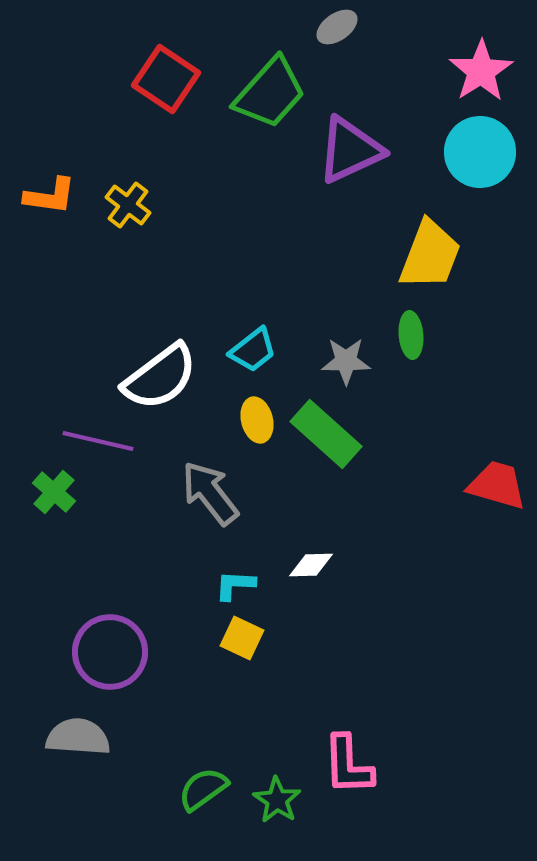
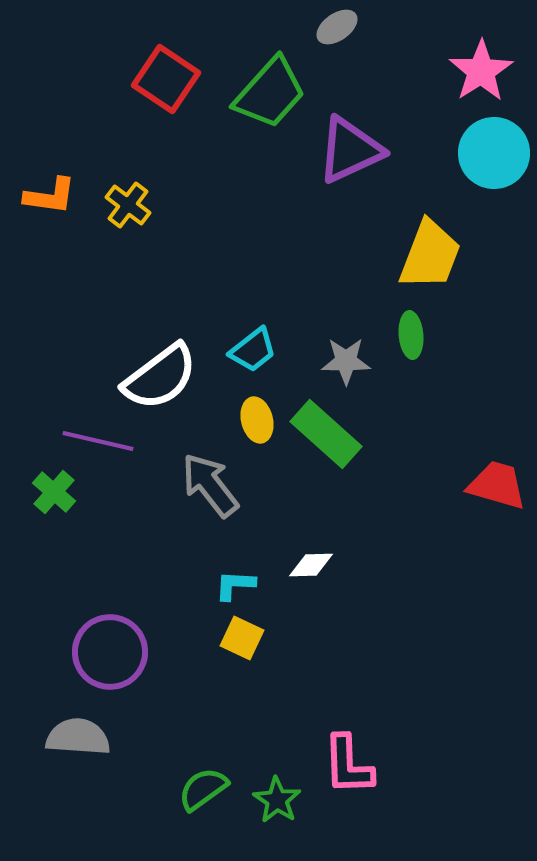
cyan circle: moved 14 px right, 1 px down
gray arrow: moved 8 px up
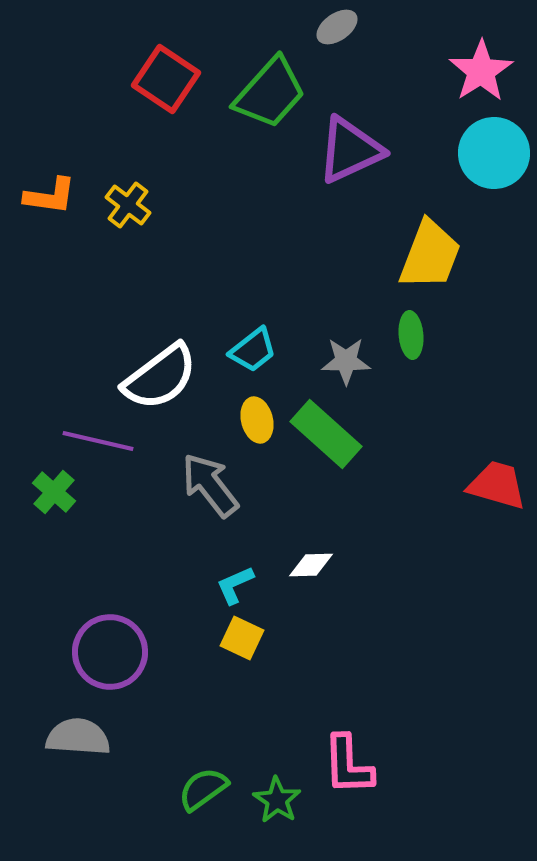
cyan L-shape: rotated 27 degrees counterclockwise
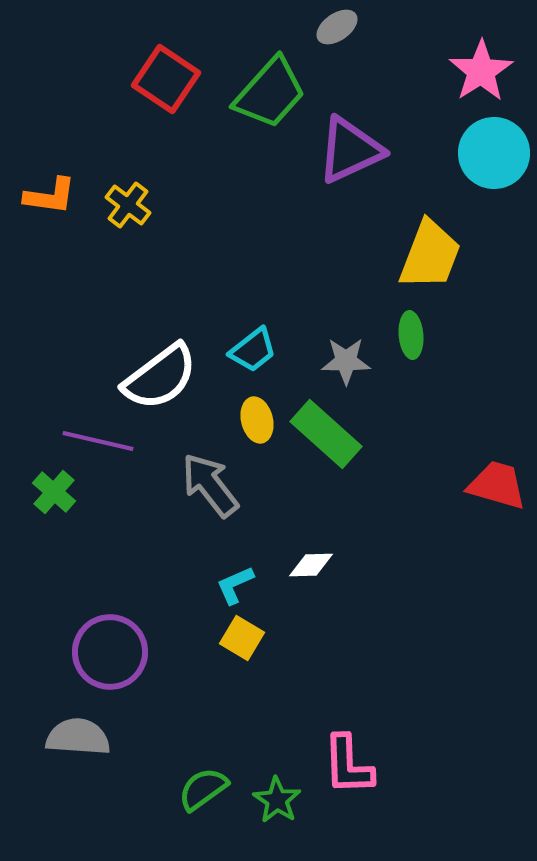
yellow square: rotated 6 degrees clockwise
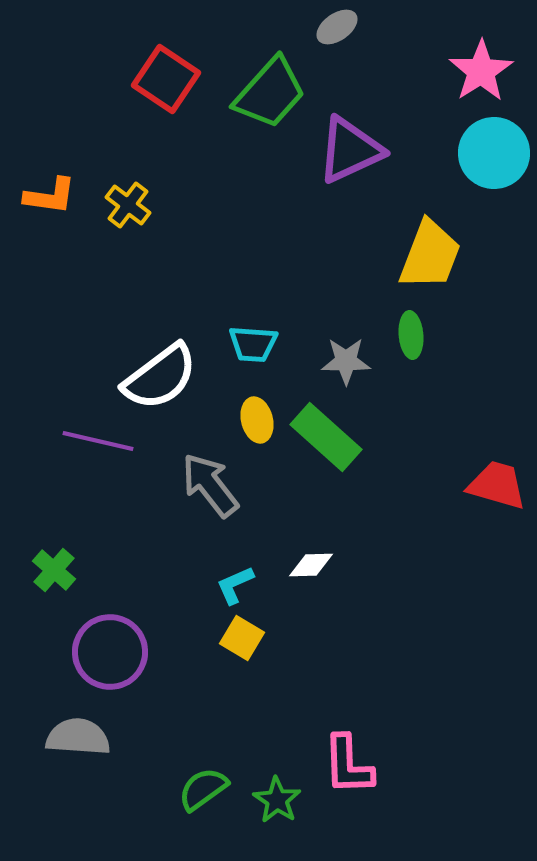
cyan trapezoid: moved 6 px up; rotated 42 degrees clockwise
green rectangle: moved 3 px down
green cross: moved 78 px down
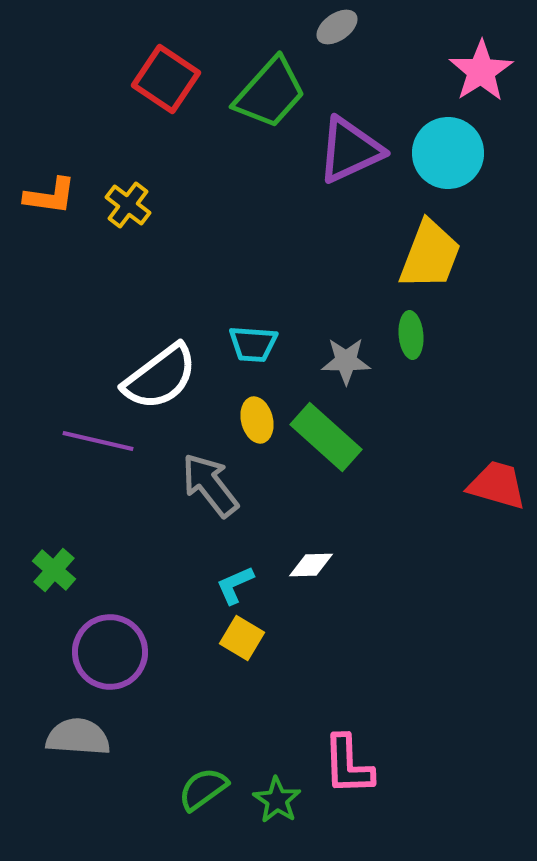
cyan circle: moved 46 px left
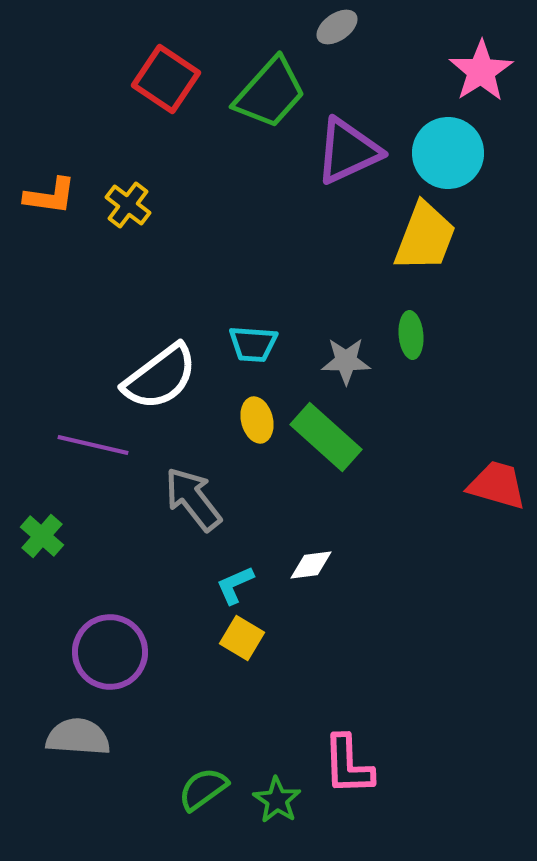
purple triangle: moved 2 px left, 1 px down
yellow trapezoid: moved 5 px left, 18 px up
purple line: moved 5 px left, 4 px down
gray arrow: moved 17 px left, 14 px down
white diamond: rotated 6 degrees counterclockwise
green cross: moved 12 px left, 34 px up
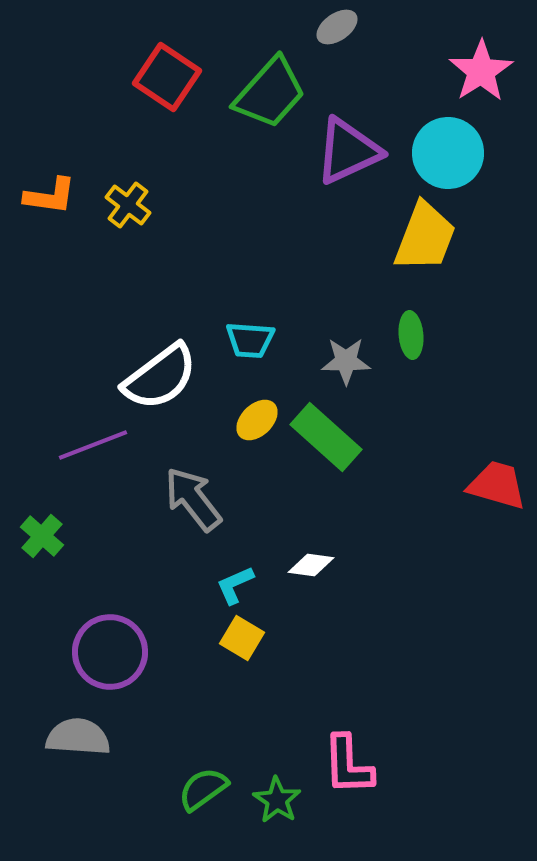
red square: moved 1 px right, 2 px up
cyan trapezoid: moved 3 px left, 4 px up
yellow ellipse: rotated 60 degrees clockwise
purple line: rotated 34 degrees counterclockwise
white diamond: rotated 15 degrees clockwise
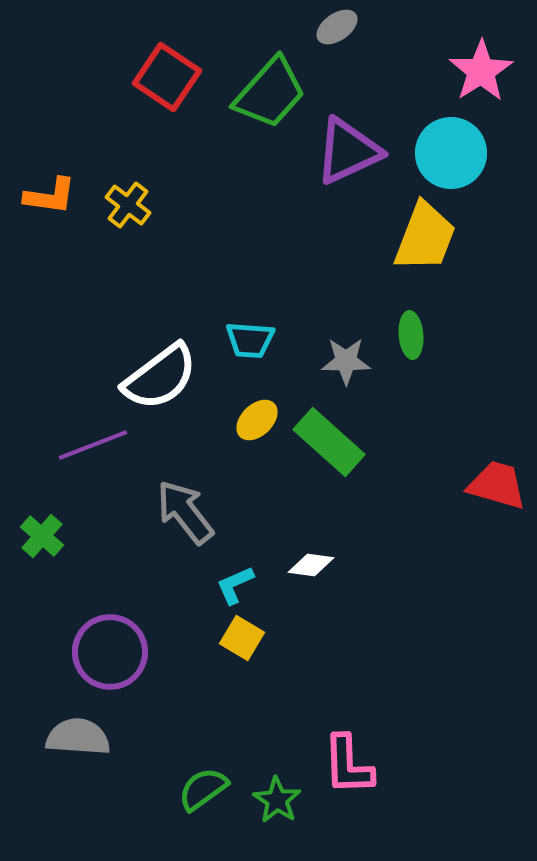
cyan circle: moved 3 px right
green rectangle: moved 3 px right, 5 px down
gray arrow: moved 8 px left, 13 px down
